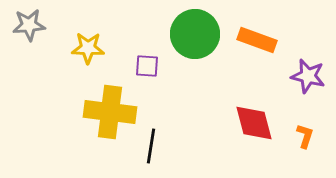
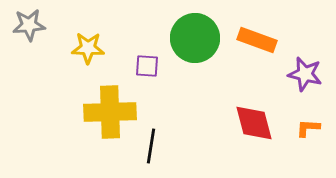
green circle: moved 4 px down
purple star: moved 3 px left, 2 px up
yellow cross: rotated 9 degrees counterclockwise
orange L-shape: moved 3 px right, 8 px up; rotated 105 degrees counterclockwise
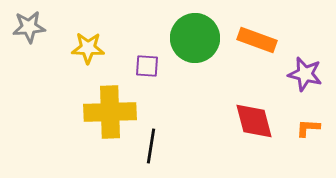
gray star: moved 2 px down
red diamond: moved 2 px up
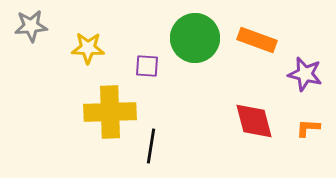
gray star: moved 2 px right, 1 px up
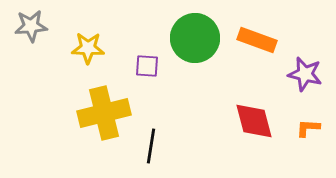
yellow cross: moved 6 px left, 1 px down; rotated 12 degrees counterclockwise
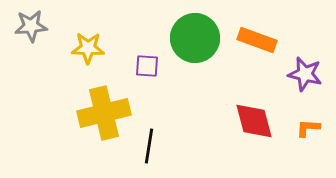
black line: moved 2 px left
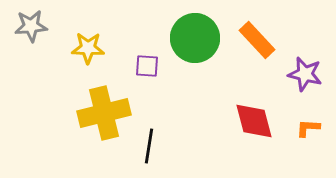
orange rectangle: rotated 27 degrees clockwise
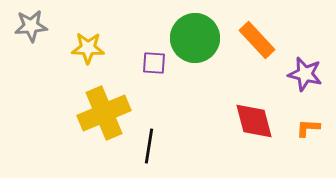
purple square: moved 7 px right, 3 px up
yellow cross: rotated 9 degrees counterclockwise
